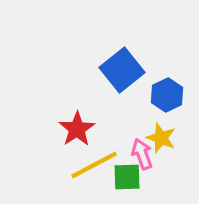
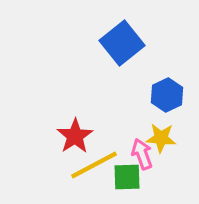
blue square: moved 27 px up
red star: moved 2 px left, 7 px down
yellow star: rotated 16 degrees counterclockwise
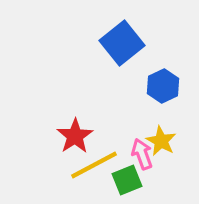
blue hexagon: moved 4 px left, 9 px up
yellow star: moved 3 px down; rotated 24 degrees clockwise
green square: moved 3 px down; rotated 20 degrees counterclockwise
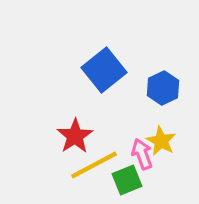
blue square: moved 18 px left, 27 px down
blue hexagon: moved 2 px down
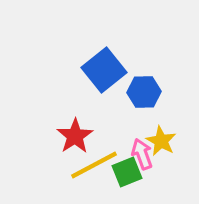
blue hexagon: moved 19 px left, 4 px down; rotated 24 degrees clockwise
green square: moved 8 px up
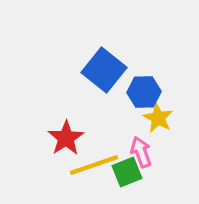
blue square: rotated 12 degrees counterclockwise
red star: moved 9 px left, 2 px down
yellow star: moved 3 px left, 23 px up
pink arrow: moved 1 px left, 2 px up
yellow line: rotated 9 degrees clockwise
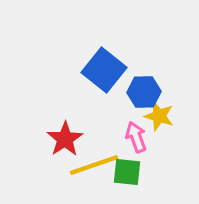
yellow star: moved 1 px right, 2 px up; rotated 12 degrees counterclockwise
red star: moved 1 px left, 1 px down
pink arrow: moved 5 px left, 15 px up
green square: rotated 28 degrees clockwise
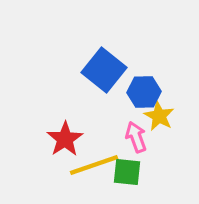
yellow star: rotated 12 degrees clockwise
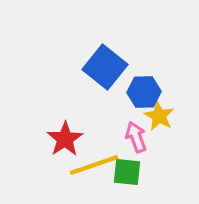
blue square: moved 1 px right, 3 px up
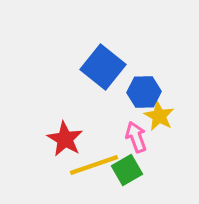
blue square: moved 2 px left
red star: rotated 9 degrees counterclockwise
green square: moved 2 px up; rotated 36 degrees counterclockwise
